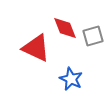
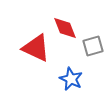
gray square: moved 10 px down
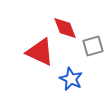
red triangle: moved 4 px right, 4 px down
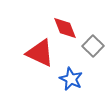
gray square: rotated 30 degrees counterclockwise
red triangle: moved 1 px down
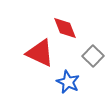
gray square: moved 10 px down
blue star: moved 3 px left, 3 px down
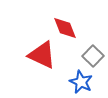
red triangle: moved 2 px right, 2 px down
blue star: moved 13 px right
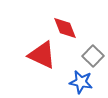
blue star: rotated 15 degrees counterclockwise
